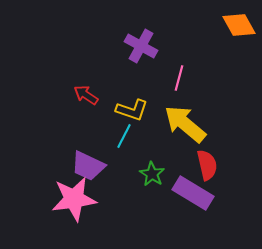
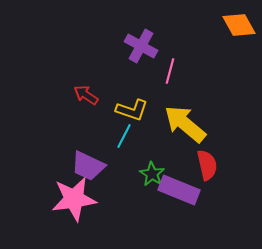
pink line: moved 9 px left, 7 px up
purple rectangle: moved 14 px left, 3 px up; rotated 9 degrees counterclockwise
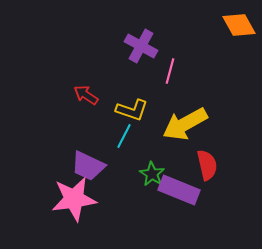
yellow arrow: rotated 69 degrees counterclockwise
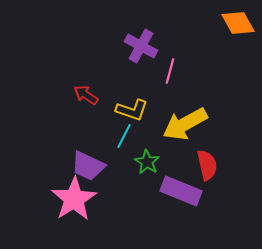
orange diamond: moved 1 px left, 2 px up
green star: moved 5 px left, 12 px up
purple rectangle: moved 2 px right, 1 px down
pink star: rotated 24 degrees counterclockwise
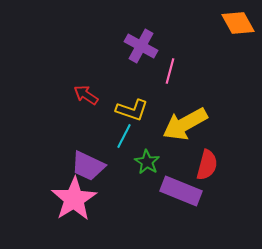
red semicircle: rotated 28 degrees clockwise
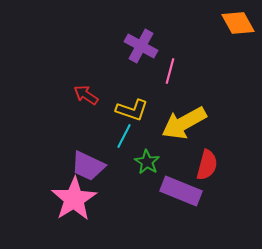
yellow arrow: moved 1 px left, 1 px up
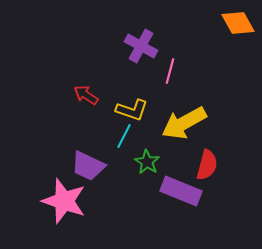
pink star: moved 10 px left, 2 px down; rotated 21 degrees counterclockwise
